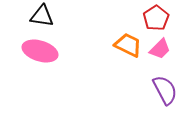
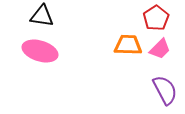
orange trapezoid: rotated 24 degrees counterclockwise
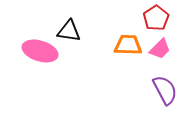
black triangle: moved 27 px right, 15 px down
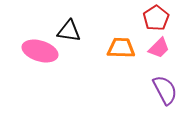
orange trapezoid: moved 7 px left, 3 px down
pink trapezoid: moved 1 px left, 1 px up
